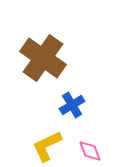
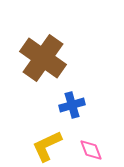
blue cross: rotated 15 degrees clockwise
pink diamond: moved 1 px right, 1 px up
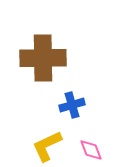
brown cross: rotated 36 degrees counterclockwise
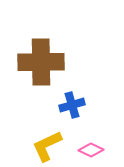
brown cross: moved 2 px left, 4 px down
pink diamond: rotated 45 degrees counterclockwise
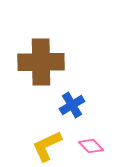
blue cross: rotated 15 degrees counterclockwise
pink diamond: moved 4 px up; rotated 20 degrees clockwise
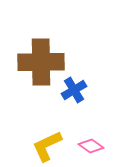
blue cross: moved 2 px right, 15 px up
pink diamond: rotated 10 degrees counterclockwise
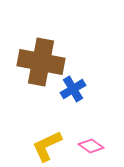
brown cross: rotated 12 degrees clockwise
blue cross: moved 1 px left, 1 px up
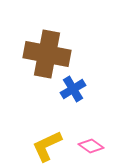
brown cross: moved 6 px right, 8 px up
